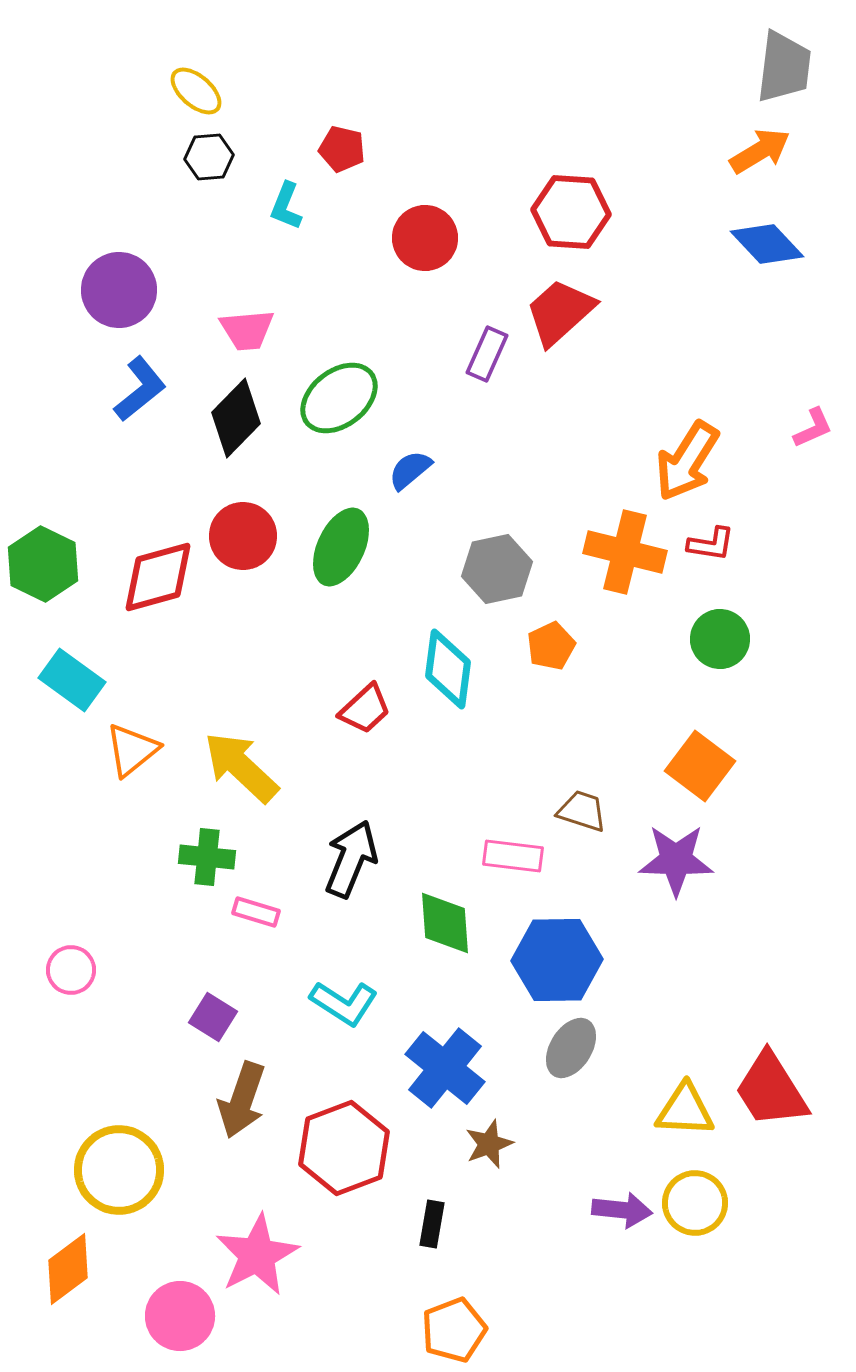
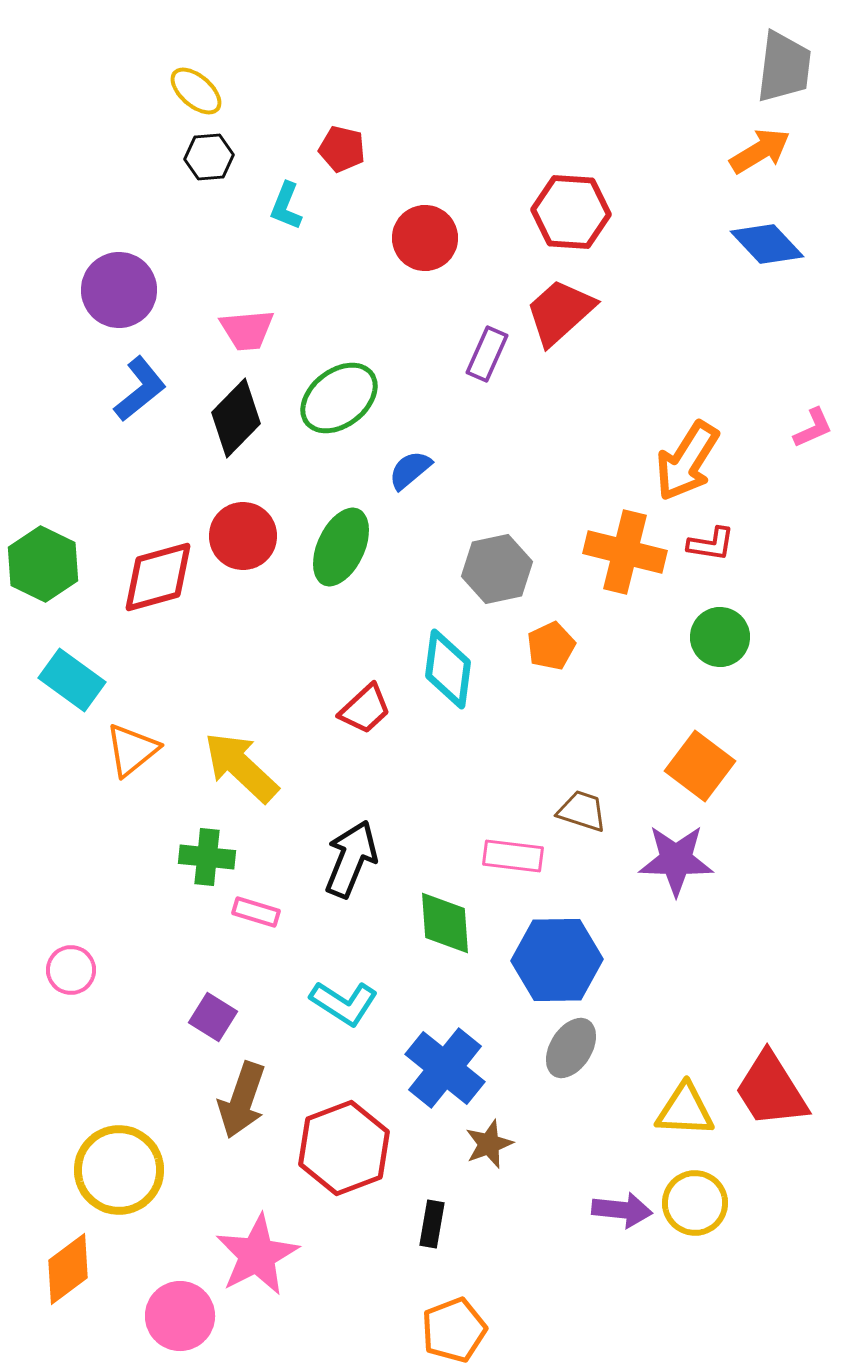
green circle at (720, 639): moved 2 px up
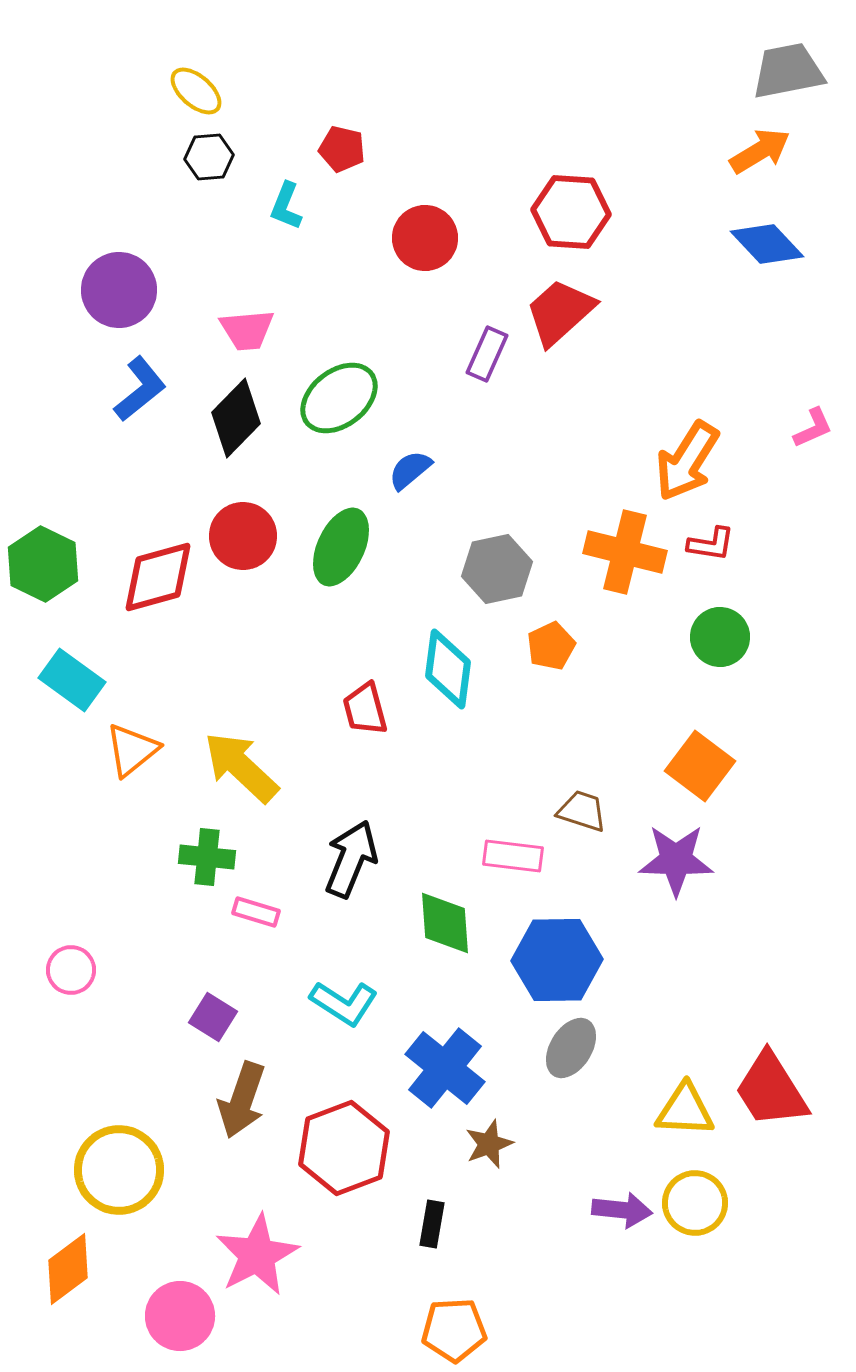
gray trapezoid at (784, 67): moved 4 px right, 4 px down; rotated 108 degrees counterclockwise
red trapezoid at (365, 709): rotated 118 degrees clockwise
orange pentagon at (454, 1330): rotated 18 degrees clockwise
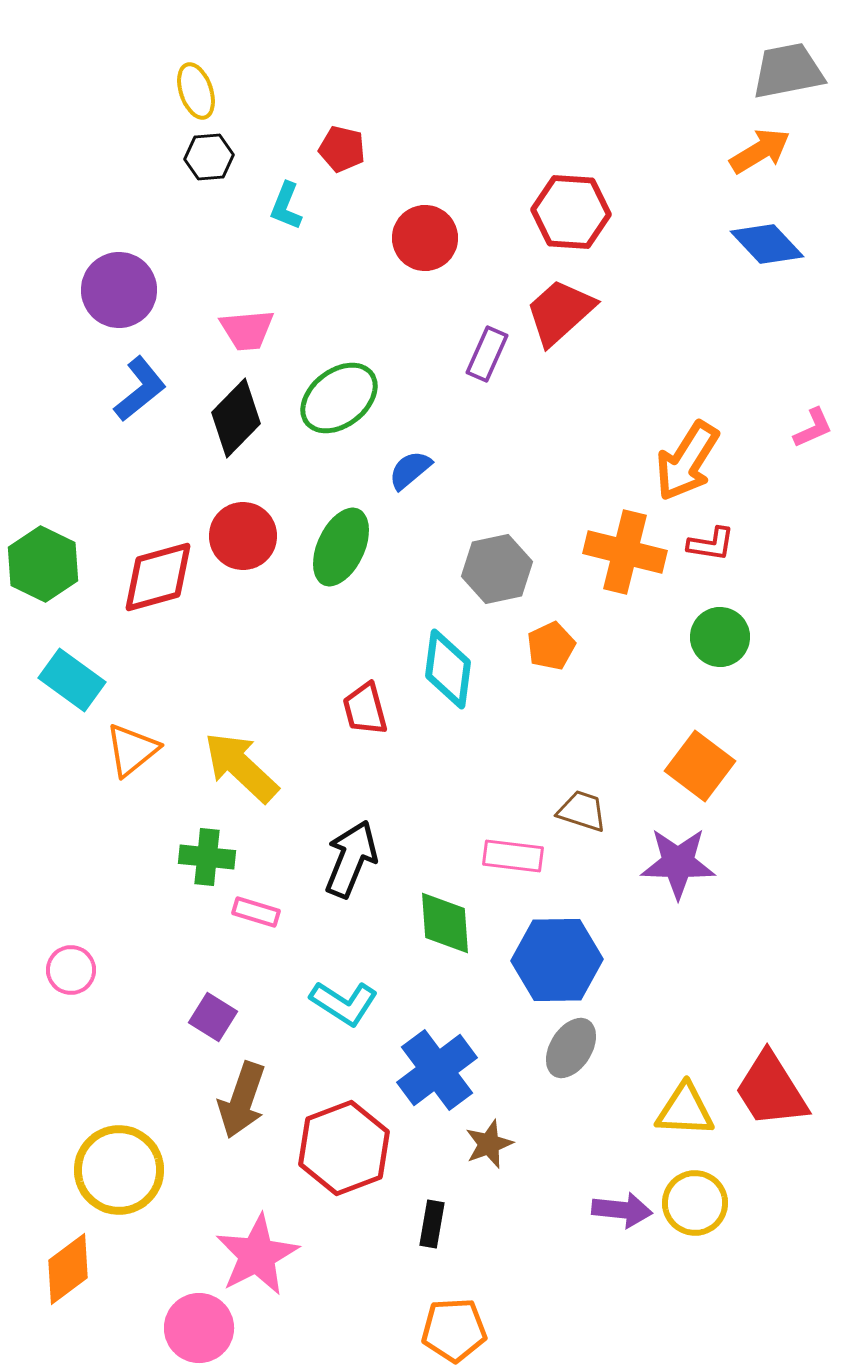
yellow ellipse at (196, 91): rotated 30 degrees clockwise
purple star at (676, 860): moved 2 px right, 3 px down
blue cross at (445, 1068): moved 8 px left, 2 px down; rotated 14 degrees clockwise
pink circle at (180, 1316): moved 19 px right, 12 px down
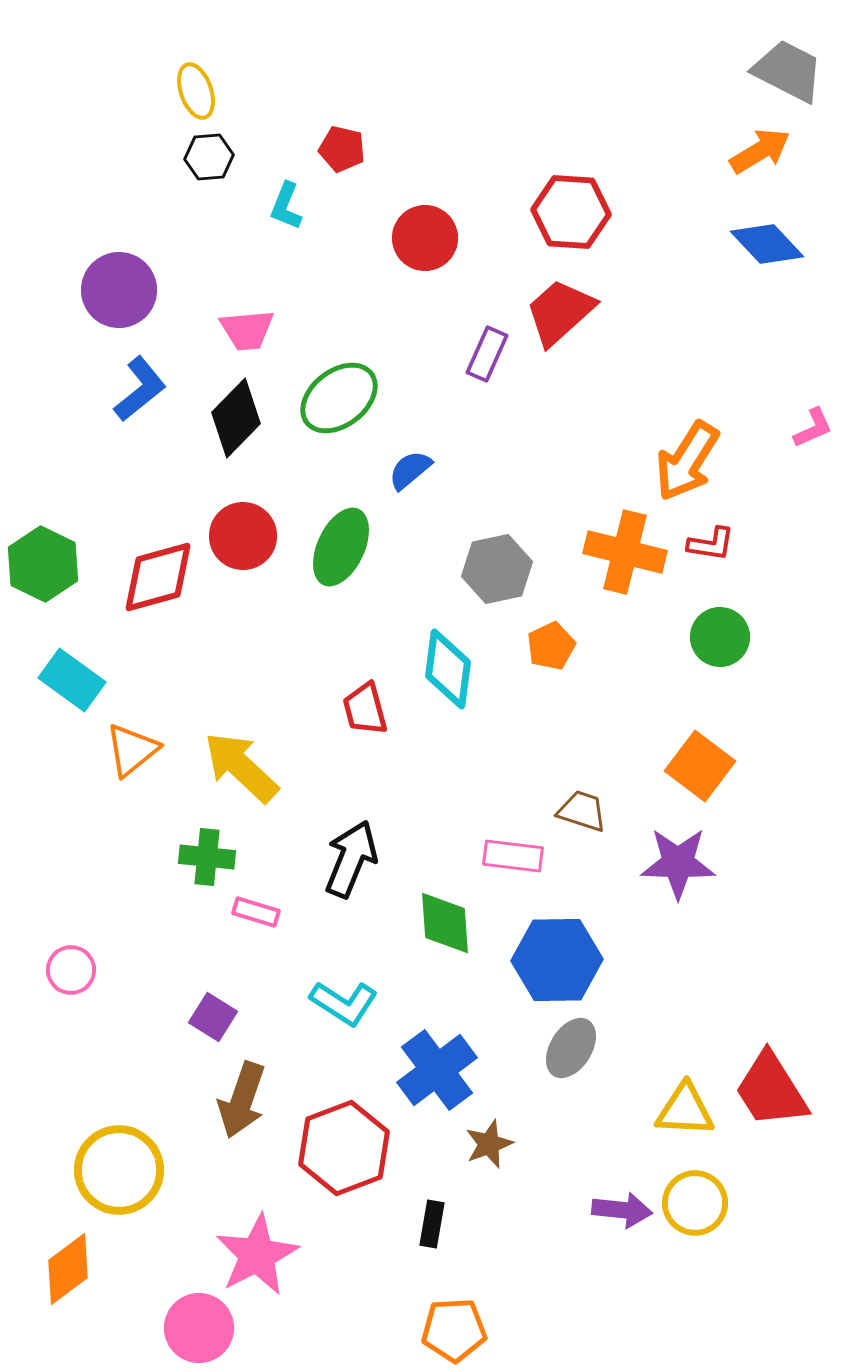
gray trapezoid at (788, 71): rotated 38 degrees clockwise
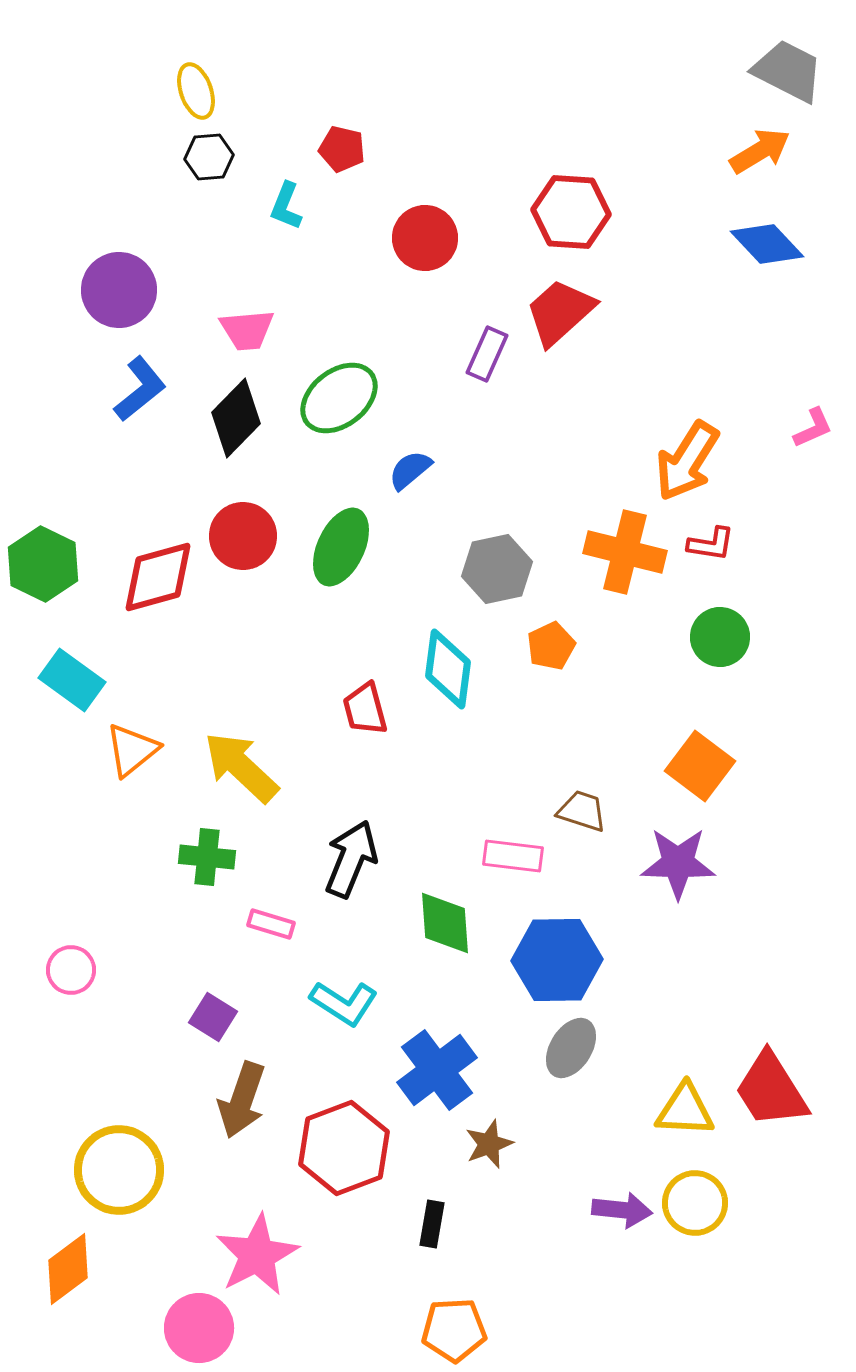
pink rectangle at (256, 912): moved 15 px right, 12 px down
